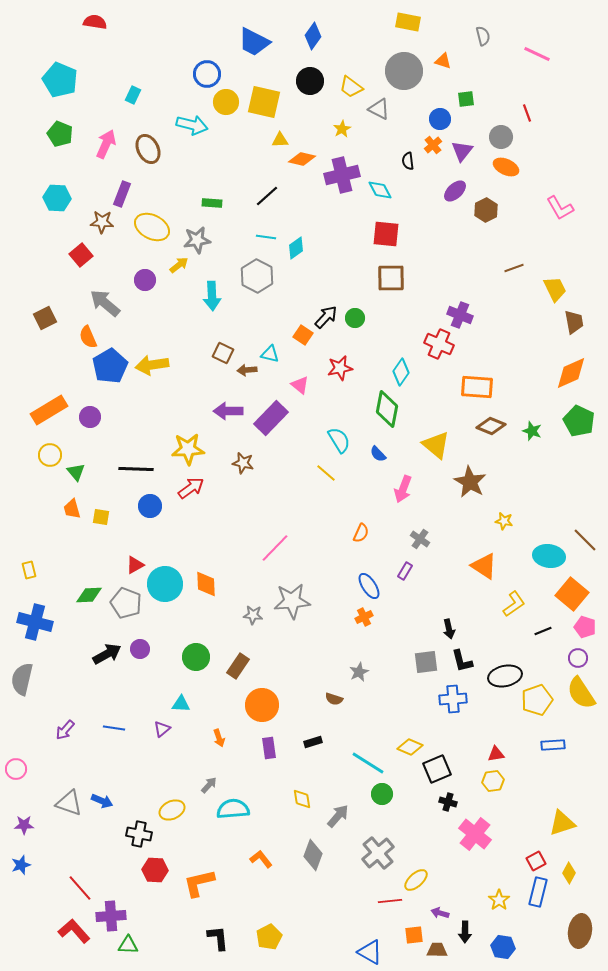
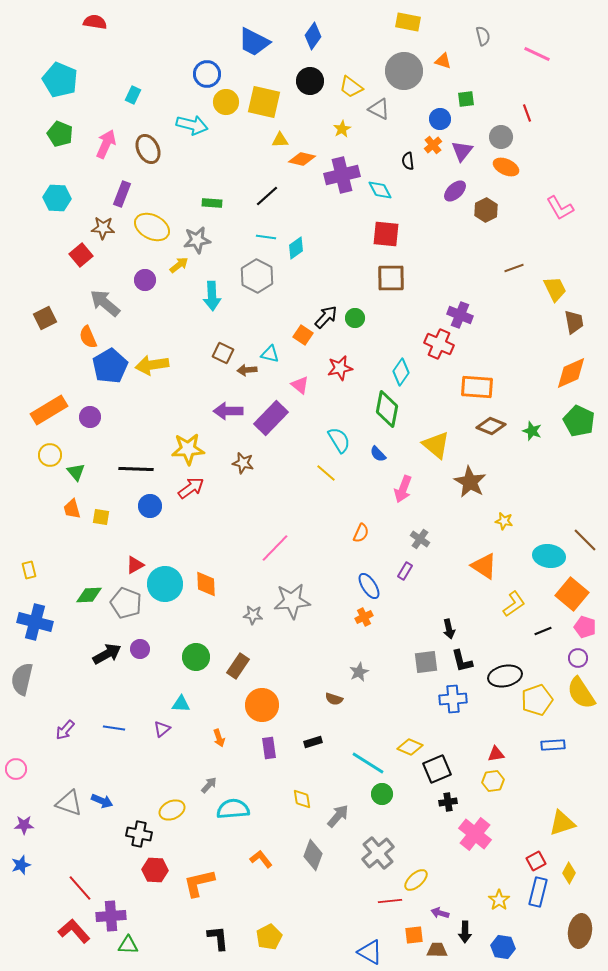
brown star at (102, 222): moved 1 px right, 6 px down
black cross at (448, 802): rotated 24 degrees counterclockwise
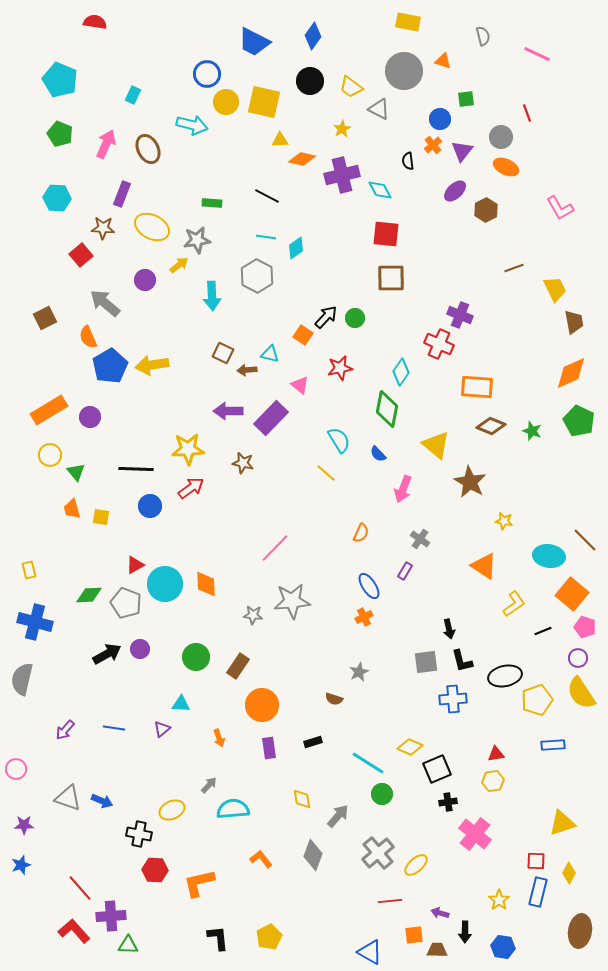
black line at (267, 196): rotated 70 degrees clockwise
gray triangle at (69, 803): moved 1 px left, 5 px up
red square at (536, 861): rotated 30 degrees clockwise
yellow ellipse at (416, 880): moved 15 px up
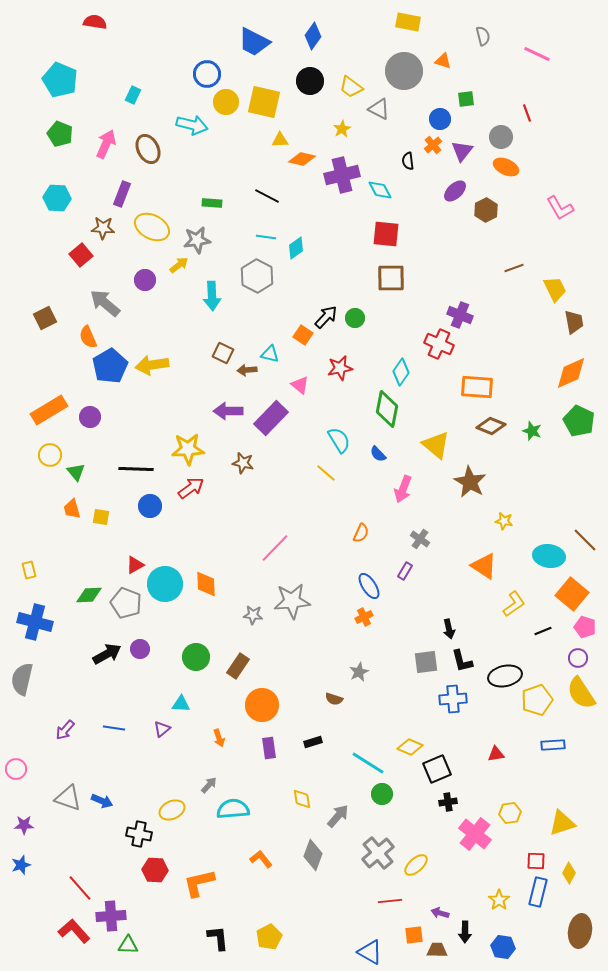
yellow hexagon at (493, 781): moved 17 px right, 32 px down
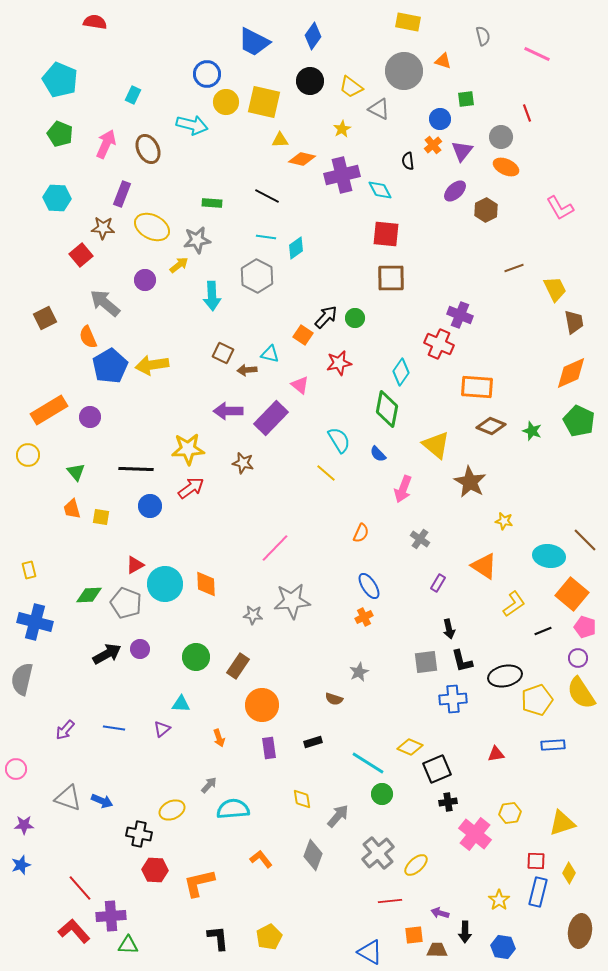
red star at (340, 368): moved 1 px left, 5 px up
yellow circle at (50, 455): moved 22 px left
purple rectangle at (405, 571): moved 33 px right, 12 px down
